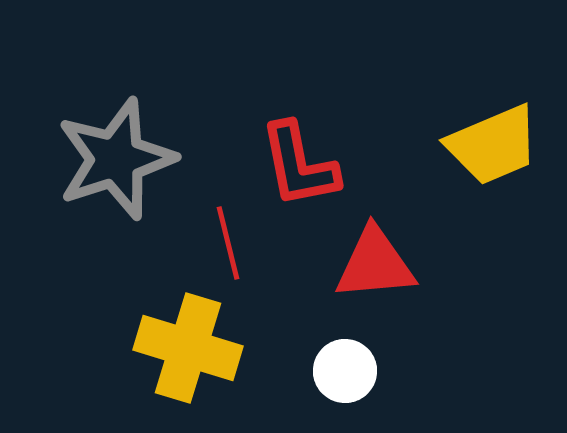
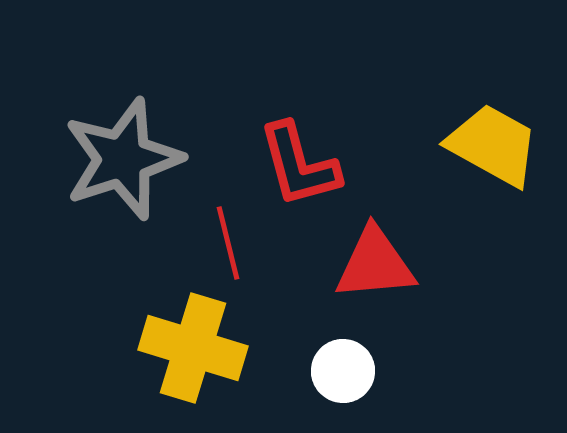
yellow trapezoid: rotated 128 degrees counterclockwise
gray star: moved 7 px right
red L-shape: rotated 4 degrees counterclockwise
yellow cross: moved 5 px right
white circle: moved 2 px left
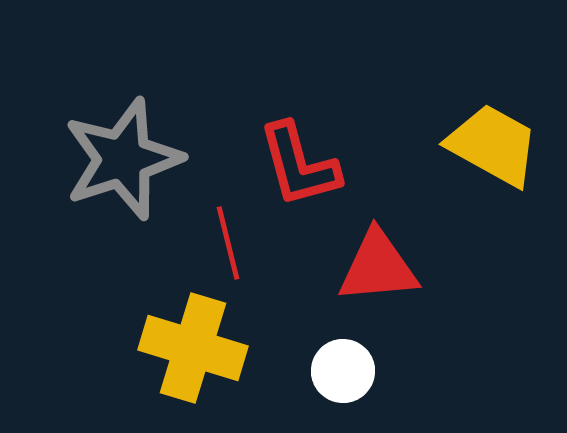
red triangle: moved 3 px right, 3 px down
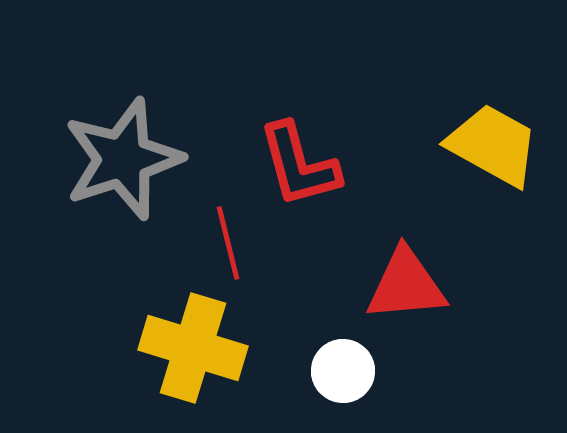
red triangle: moved 28 px right, 18 px down
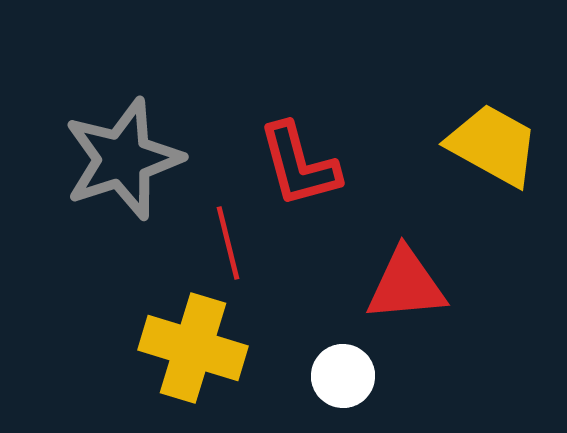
white circle: moved 5 px down
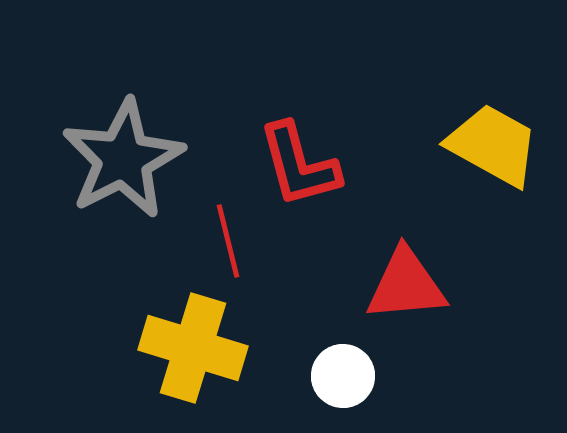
gray star: rotated 9 degrees counterclockwise
red line: moved 2 px up
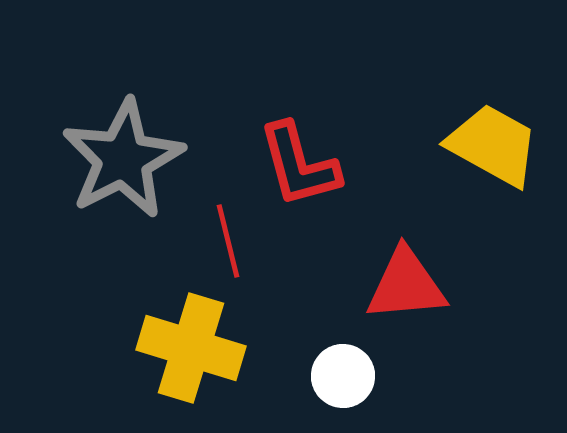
yellow cross: moved 2 px left
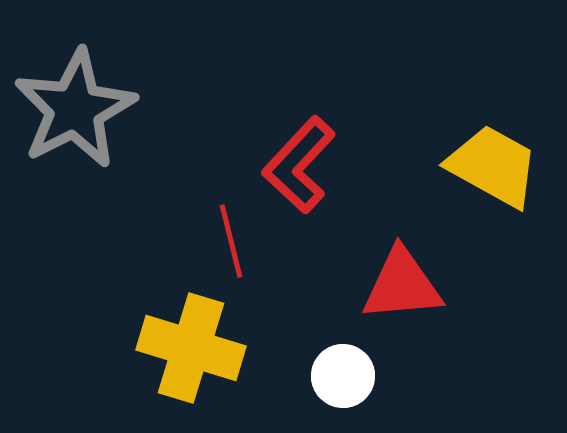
yellow trapezoid: moved 21 px down
gray star: moved 48 px left, 50 px up
red L-shape: rotated 58 degrees clockwise
red line: moved 3 px right
red triangle: moved 4 px left
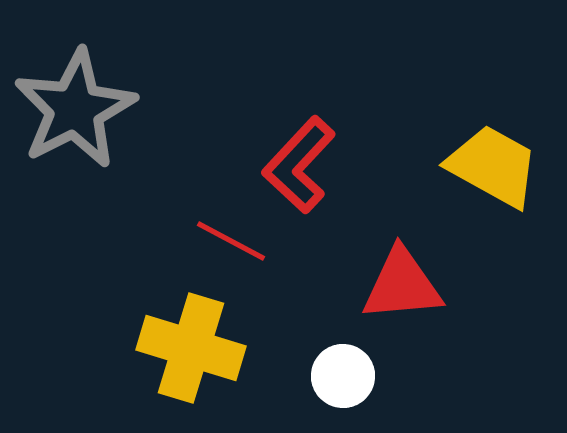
red line: rotated 48 degrees counterclockwise
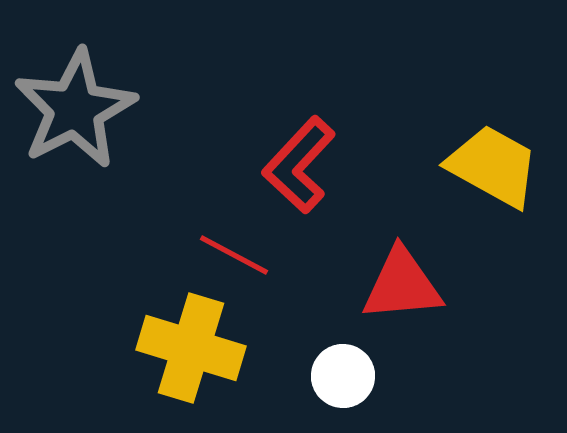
red line: moved 3 px right, 14 px down
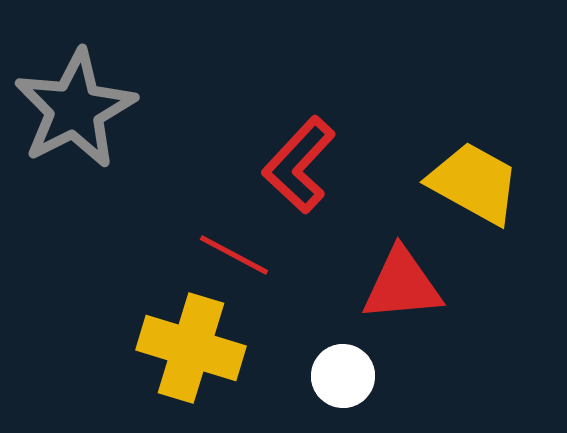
yellow trapezoid: moved 19 px left, 17 px down
